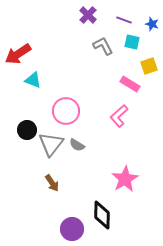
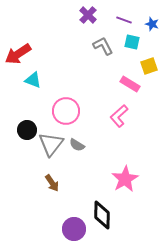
purple circle: moved 2 px right
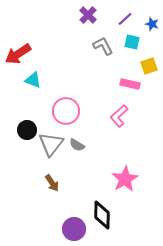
purple line: moved 1 px right, 1 px up; rotated 63 degrees counterclockwise
pink rectangle: rotated 18 degrees counterclockwise
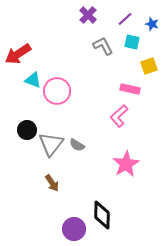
pink rectangle: moved 5 px down
pink circle: moved 9 px left, 20 px up
pink star: moved 1 px right, 15 px up
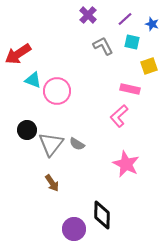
gray semicircle: moved 1 px up
pink star: rotated 16 degrees counterclockwise
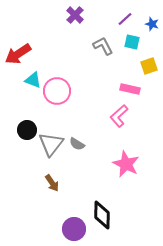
purple cross: moved 13 px left
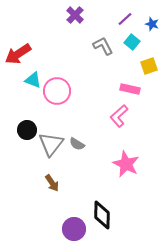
cyan square: rotated 28 degrees clockwise
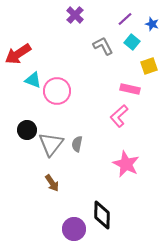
gray semicircle: rotated 70 degrees clockwise
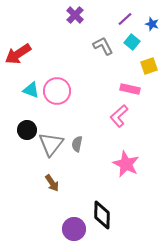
cyan triangle: moved 2 px left, 10 px down
